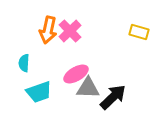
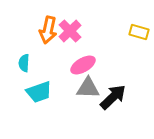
pink ellipse: moved 7 px right, 9 px up
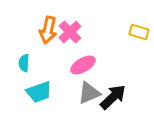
pink cross: moved 1 px down
gray triangle: moved 1 px right, 5 px down; rotated 25 degrees counterclockwise
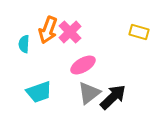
orange arrow: rotated 8 degrees clockwise
cyan semicircle: moved 19 px up
gray triangle: rotated 15 degrees counterclockwise
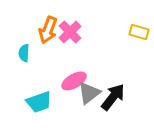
cyan semicircle: moved 9 px down
pink ellipse: moved 9 px left, 16 px down
cyan trapezoid: moved 10 px down
black arrow: rotated 8 degrees counterclockwise
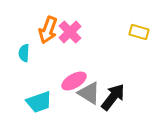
gray triangle: rotated 50 degrees counterclockwise
